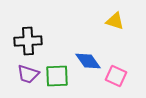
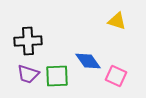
yellow triangle: moved 2 px right
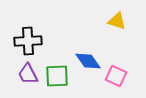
purple trapezoid: rotated 45 degrees clockwise
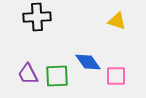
black cross: moved 9 px right, 24 px up
blue diamond: moved 1 px down
pink square: rotated 25 degrees counterclockwise
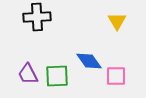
yellow triangle: rotated 42 degrees clockwise
blue diamond: moved 1 px right, 1 px up
